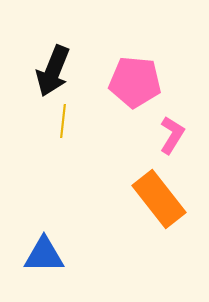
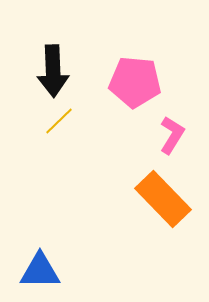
black arrow: rotated 24 degrees counterclockwise
yellow line: moved 4 px left; rotated 40 degrees clockwise
orange rectangle: moved 4 px right; rotated 6 degrees counterclockwise
blue triangle: moved 4 px left, 16 px down
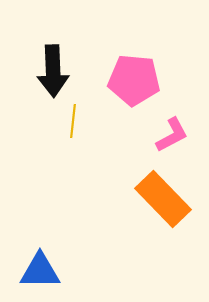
pink pentagon: moved 1 px left, 2 px up
yellow line: moved 14 px right; rotated 40 degrees counterclockwise
pink L-shape: rotated 30 degrees clockwise
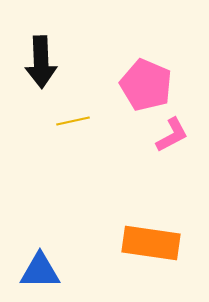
black arrow: moved 12 px left, 9 px up
pink pentagon: moved 12 px right, 5 px down; rotated 18 degrees clockwise
yellow line: rotated 72 degrees clockwise
orange rectangle: moved 12 px left, 44 px down; rotated 38 degrees counterclockwise
